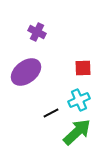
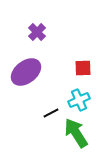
purple cross: rotated 18 degrees clockwise
green arrow: moved 1 px left, 1 px down; rotated 80 degrees counterclockwise
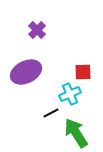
purple cross: moved 2 px up
red square: moved 4 px down
purple ellipse: rotated 12 degrees clockwise
cyan cross: moved 9 px left, 6 px up
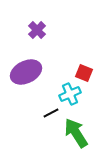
red square: moved 1 px right, 1 px down; rotated 24 degrees clockwise
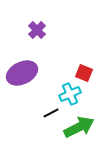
purple ellipse: moved 4 px left, 1 px down
green arrow: moved 3 px right, 6 px up; rotated 96 degrees clockwise
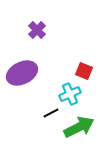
red square: moved 2 px up
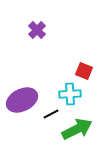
purple ellipse: moved 27 px down
cyan cross: rotated 20 degrees clockwise
black line: moved 1 px down
green arrow: moved 2 px left, 2 px down
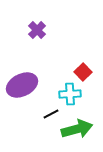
red square: moved 1 px left, 1 px down; rotated 24 degrees clockwise
purple ellipse: moved 15 px up
green arrow: rotated 12 degrees clockwise
